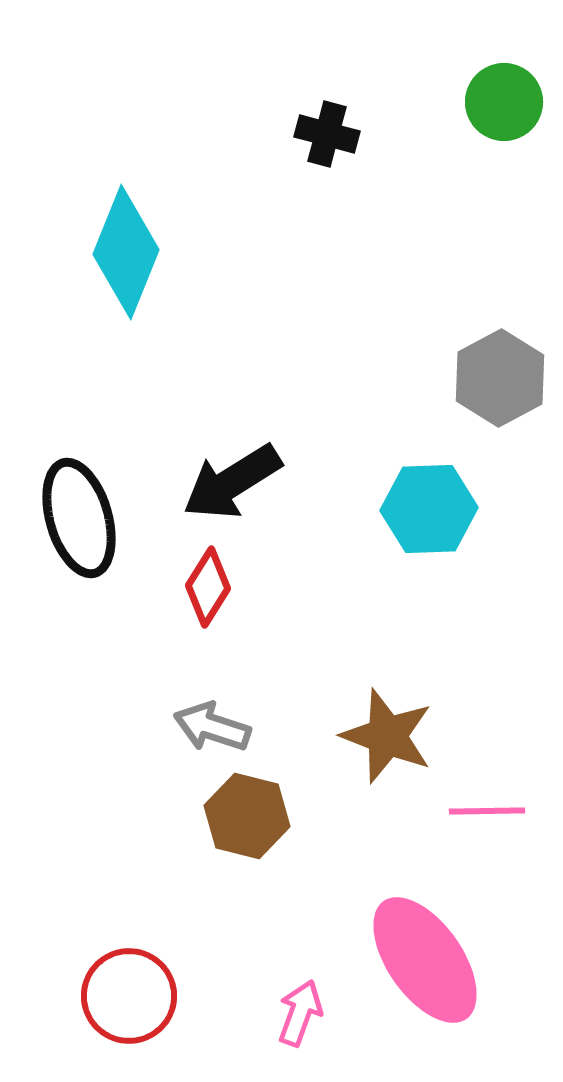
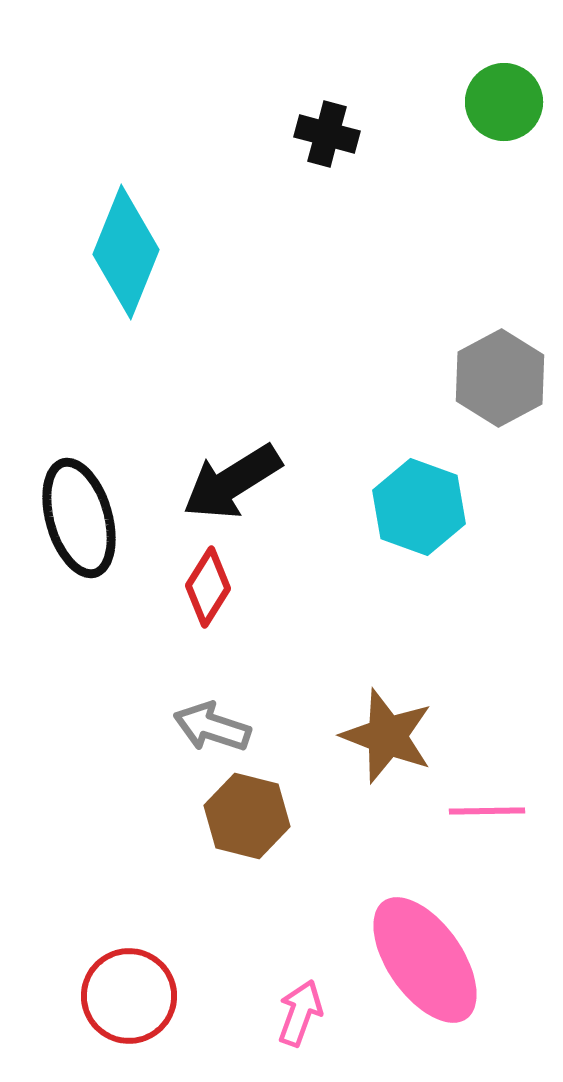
cyan hexagon: moved 10 px left, 2 px up; rotated 22 degrees clockwise
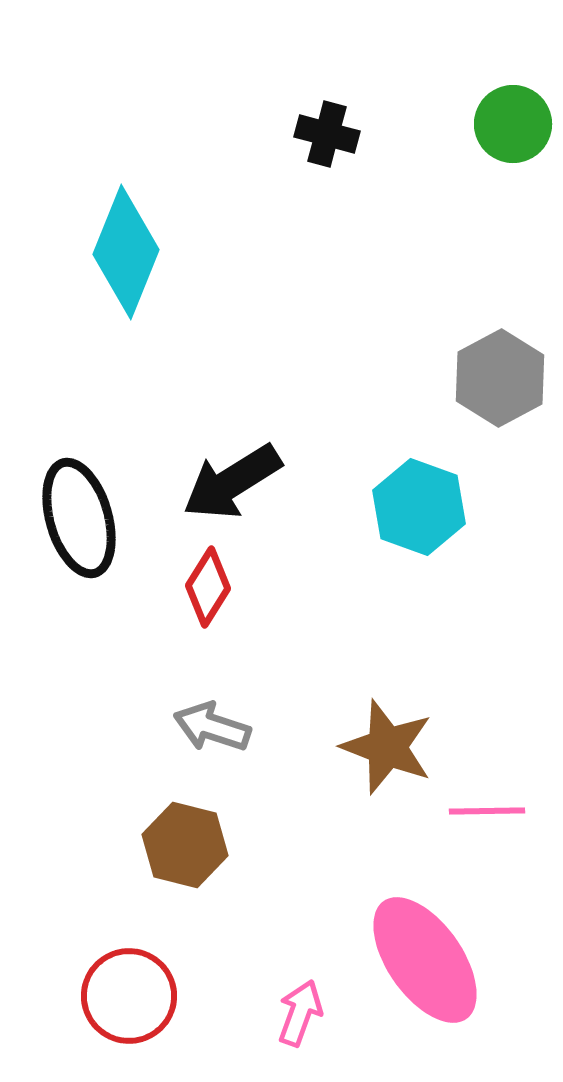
green circle: moved 9 px right, 22 px down
brown star: moved 11 px down
brown hexagon: moved 62 px left, 29 px down
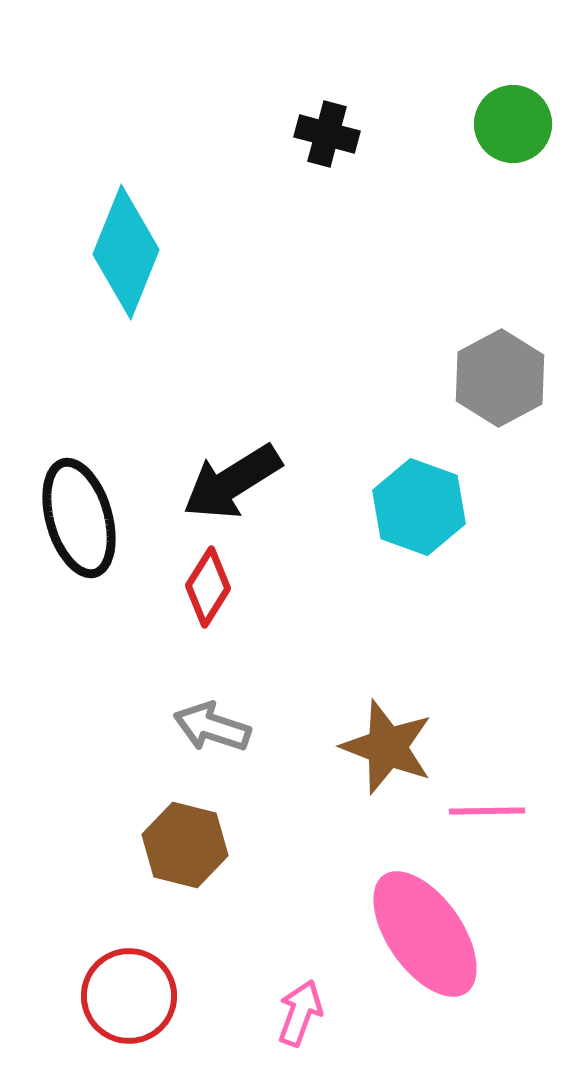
pink ellipse: moved 26 px up
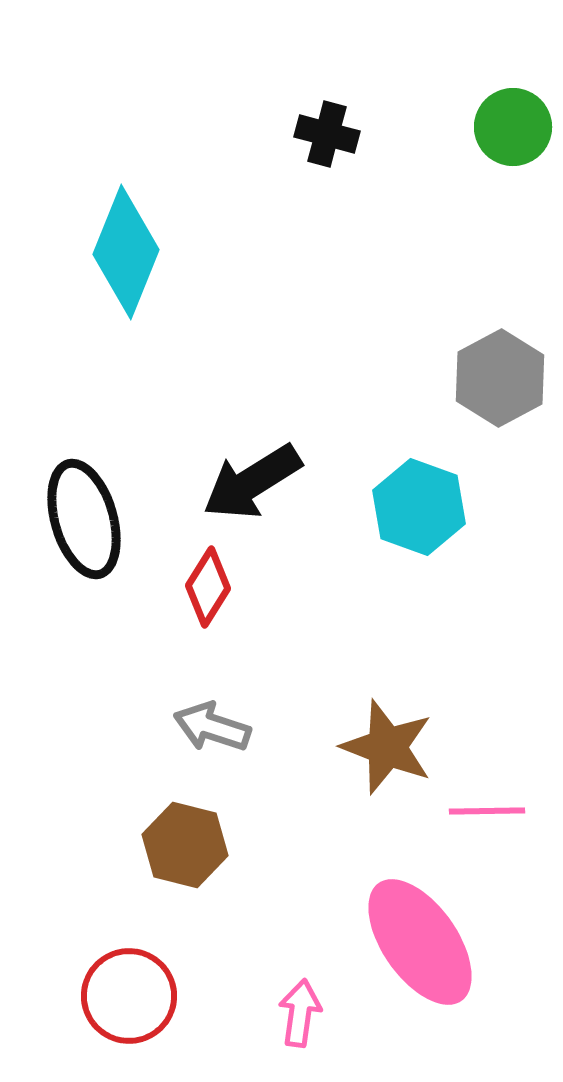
green circle: moved 3 px down
black arrow: moved 20 px right
black ellipse: moved 5 px right, 1 px down
pink ellipse: moved 5 px left, 8 px down
pink arrow: rotated 12 degrees counterclockwise
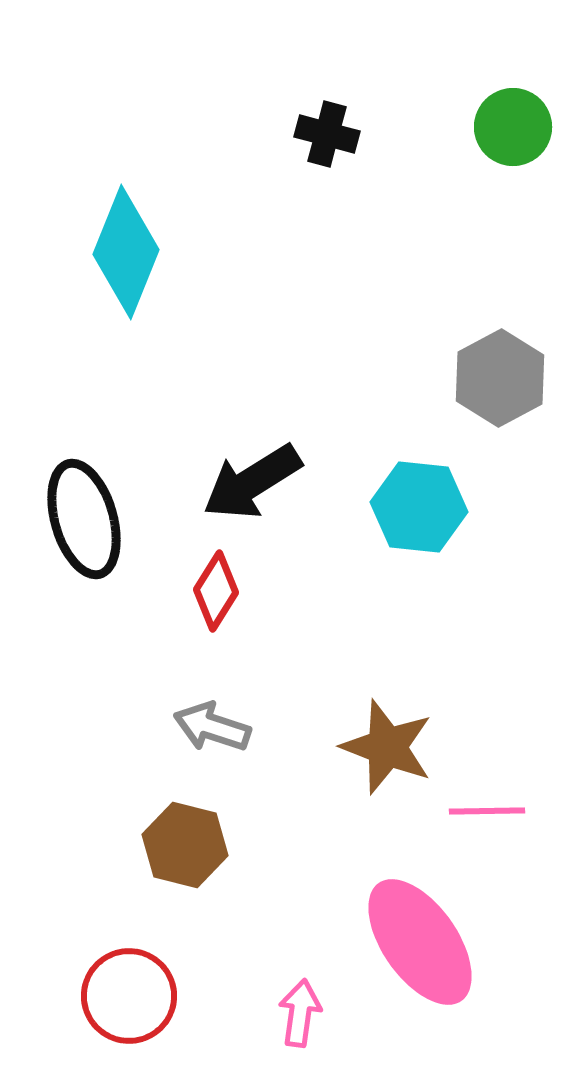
cyan hexagon: rotated 14 degrees counterclockwise
red diamond: moved 8 px right, 4 px down
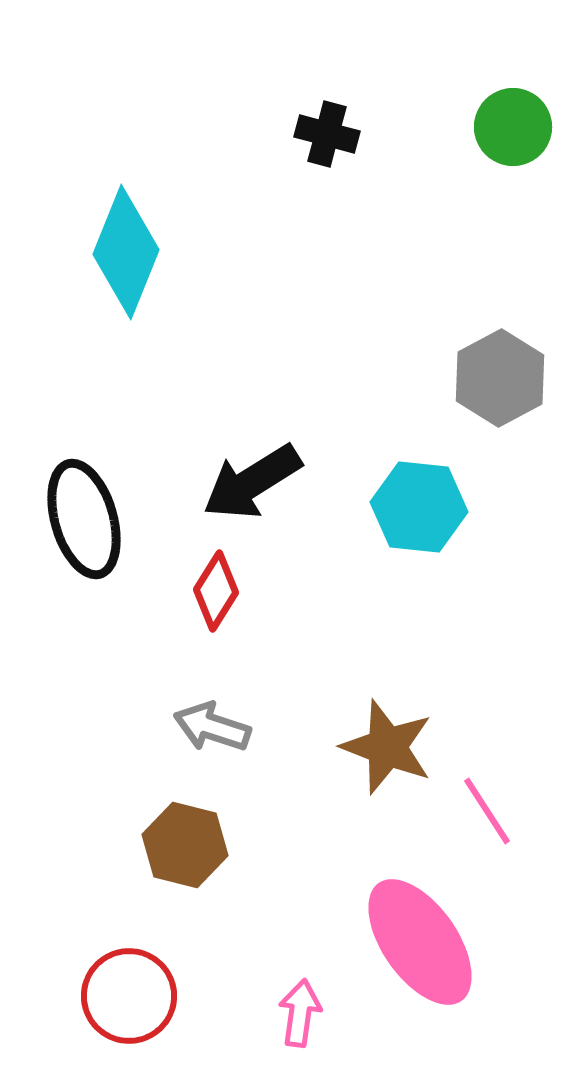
pink line: rotated 58 degrees clockwise
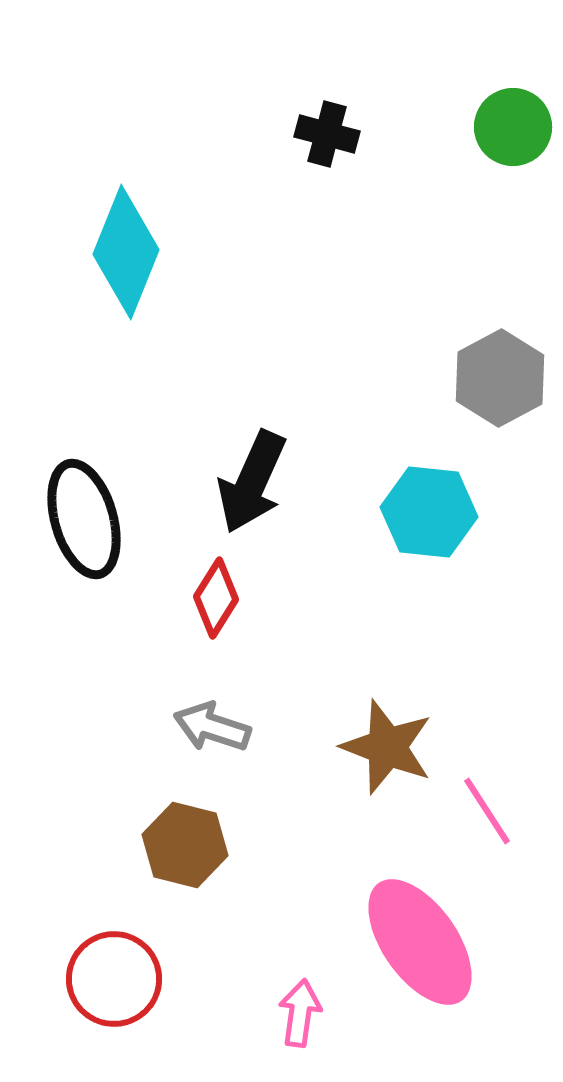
black arrow: rotated 34 degrees counterclockwise
cyan hexagon: moved 10 px right, 5 px down
red diamond: moved 7 px down
red circle: moved 15 px left, 17 px up
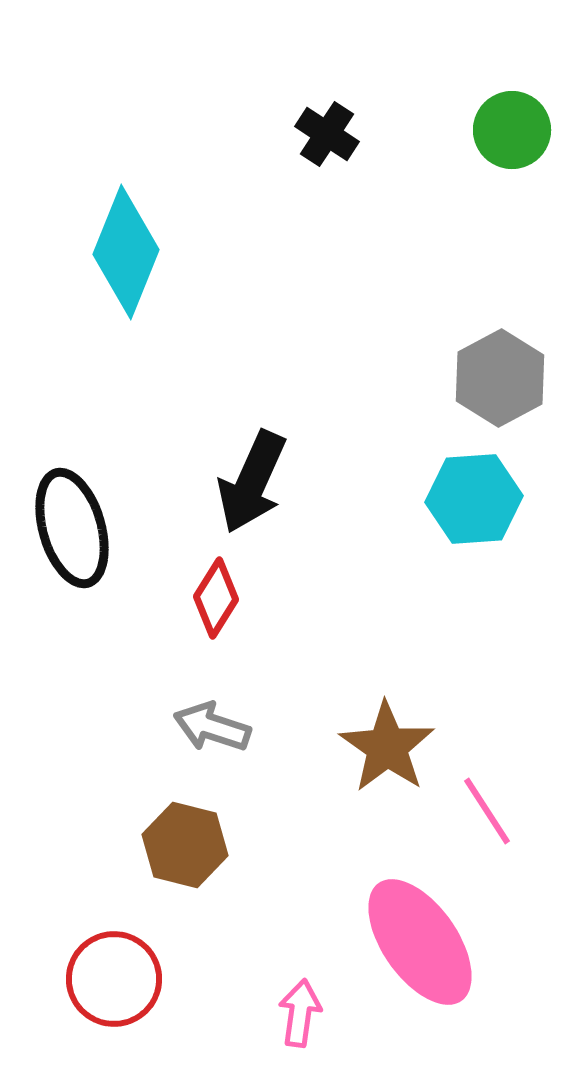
green circle: moved 1 px left, 3 px down
black cross: rotated 18 degrees clockwise
cyan hexagon: moved 45 px right, 13 px up; rotated 10 degrees counterclockwise
black ellipse: moved 12 px left, 9 px down
brown star: rotated 14 degrees clockwise
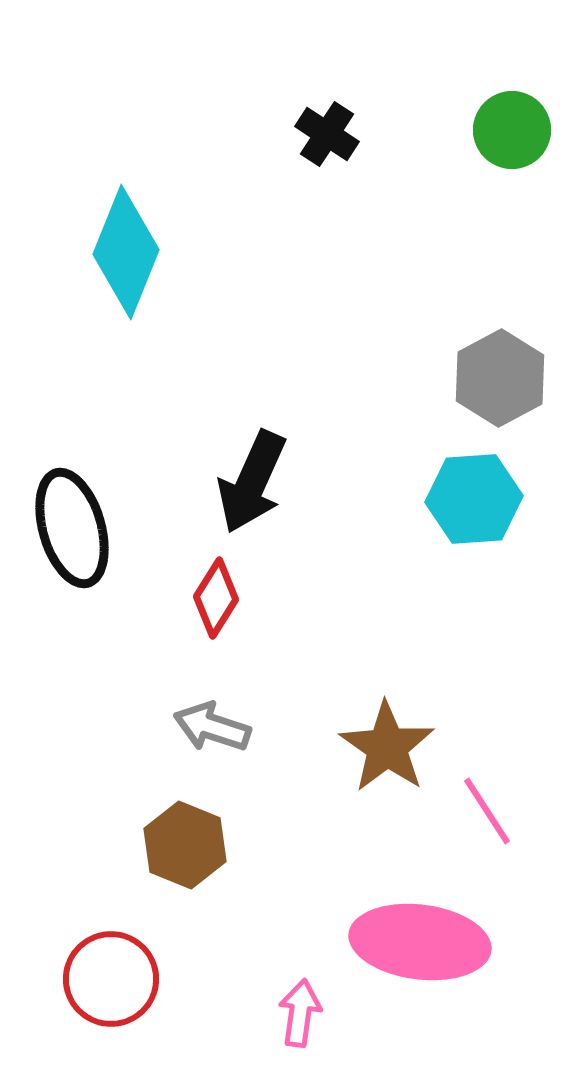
brown hexagon: rotated 8 degrees clockwise
pink ellipse: rotated 48 degrees counterclockwise
red circle: moved 3 px left
